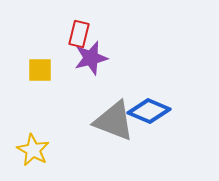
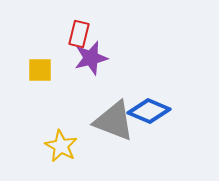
yellow star: moved 28 px right, 4 px up
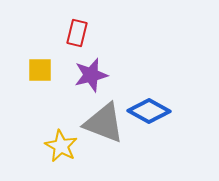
red rectangle: moved 2 px left, 1 px up
purple star: moved 17 px down
blue diamond: rotated 6 degrees clockwise
gray triangle: moved 10 px left, 2 px down
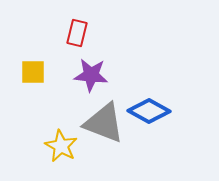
yellow square: moved 7 px left, 2 px down
purple star: rotated 20 degrees clockwise
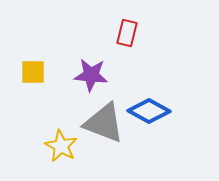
red rectangle: moved 50 px right
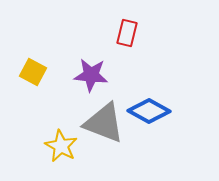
yellow square: rotated 28 degrees clockwise
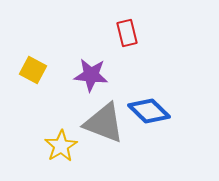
red rectangle: rotated 28 degrees counterclockwise
yellow square: moved 2 px up
blue diamond: rotated 15 degrees clockwise
yellow star: rotated 12 degrees clockwise
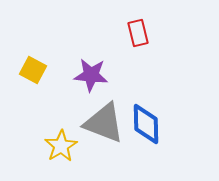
red rectangle: moved 11 px right
blue diamond: moved 3 px left, 13 px down; rotated 45 degrees clockwise
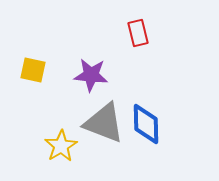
yellow square: rotated 16 degrees counterclockwise
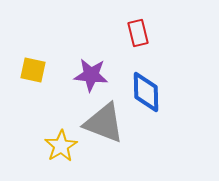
blue diamond: moved 32 px up
